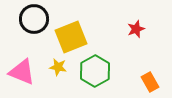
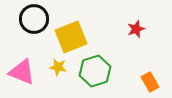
green hexagon: rotated 12 degrees clockwise
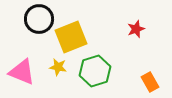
black circle: moved 5 px right
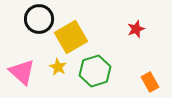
yellow square: rotated 8 degrees counterclockwise
yellow star: rotated 18 degrees clockwise
pink triangle: rotated 20 degrees clockwise
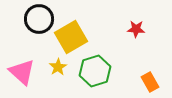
red star: rotated 24 degrees clockwise
yellow star: rotated 12 degrees clockwise
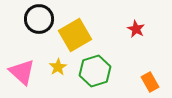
red star: rotated 24 degrees clockwise
yellow square: moved 4 px right, 2 px up
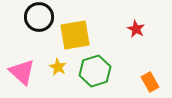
black circle: moved 2 px up
yellow square: rotated 20 degrees clockwise
yellow star: rotated 12 degrees counterclockwise
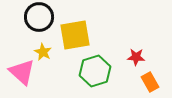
red star: moved 28 px down; rotated 24 degrees counterclockwise
yellow star: moved 15 px left, 15 px up
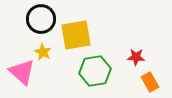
black circle: moved 2 px right, 2 px down
yellow square: moved 1 px right
green hexagon: rotated 8 degrees clockwise
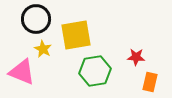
black circle: moved 5 px left
yellow star: moved 3 px up
pink triangle: rotated 20 degrees counterclockwise
orange rectangle: rotated 42 degrees clockwise
